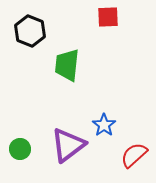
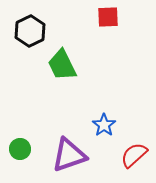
black hexagon: rotated 12 degrees clockwise
green trapezoid: moved 5 px left; rotated 32 degrees counterclockwise
purple triangle: moved 1 px right, 10 px down; rotated 18 degrees clockwise
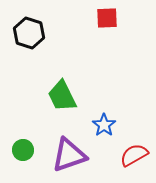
red square: moved 1 px left, 1 px down
black hexagon: moved 1 px left, 2 px down; rotated 16 degrees counterclockwise
green trapezoid: moved 31 px down
green circle: moved 3 px right, 1 px down
red semicircle: rotated 12 degrees clockwise
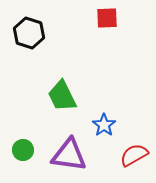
purple triangle: rotated 27 degrees clockwise
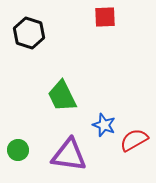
red square: moved 2 px left, 1 px up
blue star: rotated 15 degrees counterclockwise
green circle: moved 5 px left
red semicircle: moved 15 px up
